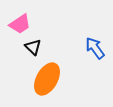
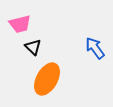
pink trapezoid: rotated 20 degrees clockwise
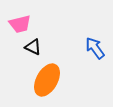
black triangle: rotated 18 degrees counterclockwise
orange ellipse: moved 1 px down
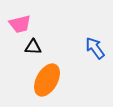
black triangle: rotated 24 degrees counterclockwise
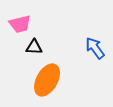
black triangle: moved 1 px right
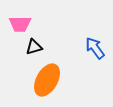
pink trapezoid: rotated 15 degrees clockwise
black triangle: rotated 18 degrees counterclockwise
